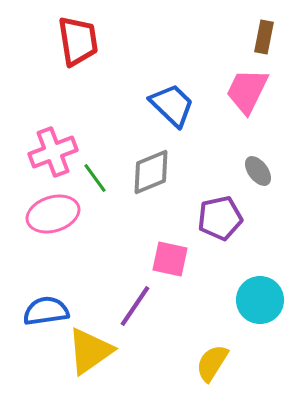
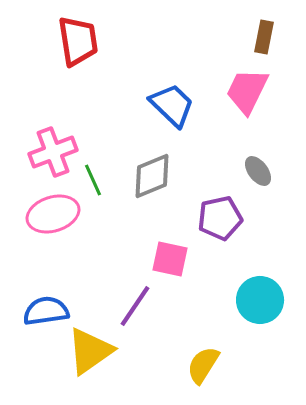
gray diamond: moved 1 px right, 4 px down
green line: moved 2 px left, 2 px down; rotated 12 degrees clockwise
yellow semicircle: moved 9 px left, 2 px down
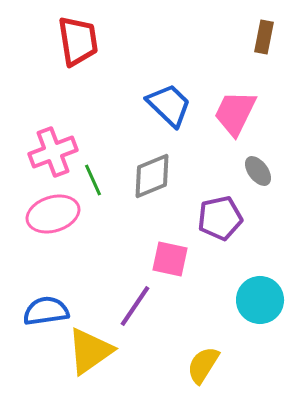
pink trapezoid: moved 12 px left, 22 px down
blue trapezoid: moved 3 px left
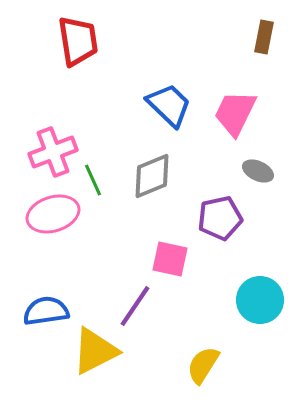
gray ellipse: rotated 28 degrees counterclockwise
yellow triangle: moved 5 px right; rotated 8 degrees clockwise
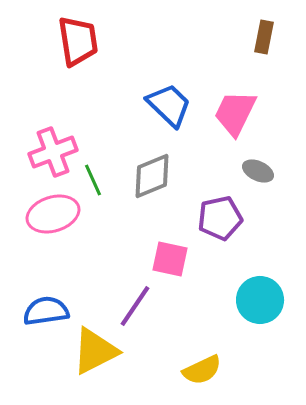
yellow semicircle: moved 1 px left, 5 px down; rotated 147 degrees counterclockwise
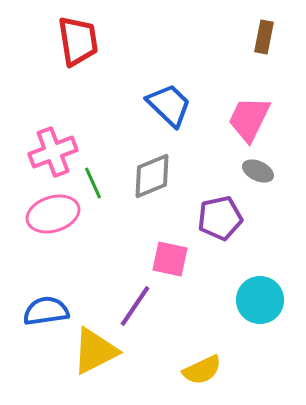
pink trapezoid: moved 14 px right, 6 px down
green line: moved 3 px down
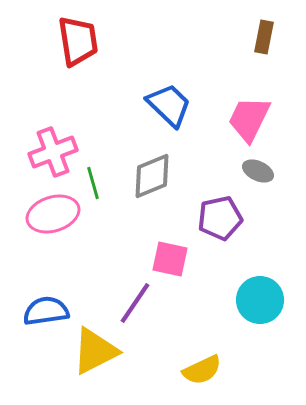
green line: rotated 8 degrees clockwise
purple line: moved 3 px up
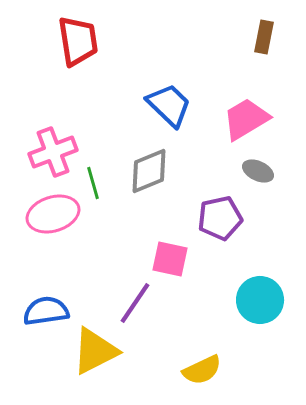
pink trapezoid: moved 3 px left; rotated 33 degrees clockwise
gray diamond: moved 3 px left, 5 px up
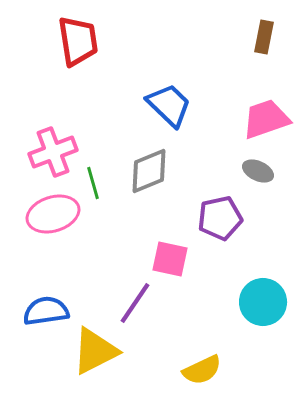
pink trapezoid: moved 20 px right; rotated 12 degrees clockwise
cyan circle: moved 3 px right, 2 px down
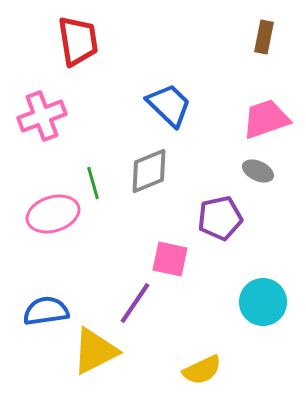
pink cross: moved 11 px left, 36 px up
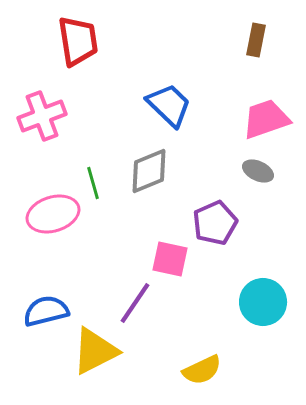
brown rectangle: moved 8 px left, 3 px down
purple pentagon: moved 5 px left, 5 px down; rotated 12 degrees counterclockwise
blue semicircle: rotated 6 degrees counterclockwise
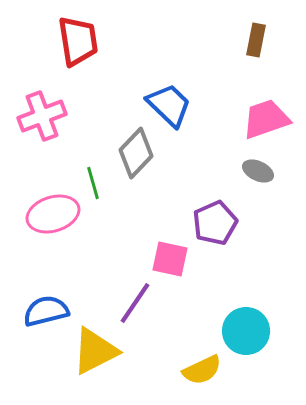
gray diamond: moved 13 px left, 18 px up; rotated 24 degrees counterclockwise
cyan circle: moved 17 px left, 29 px down
